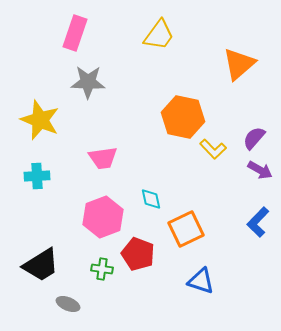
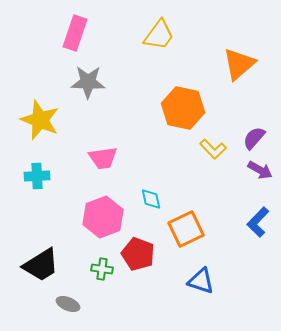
orange hexagon: moved 9 px up
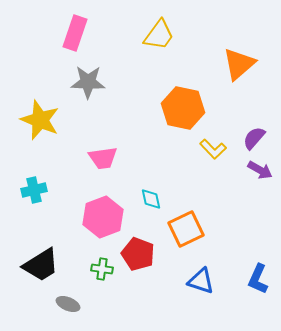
cyan cross: moved 3 px left, 14 px down; rotated 10 degrees counterclockwise
blue L-shape: moved 57 px down; rotated 20 degrees counterclockwise
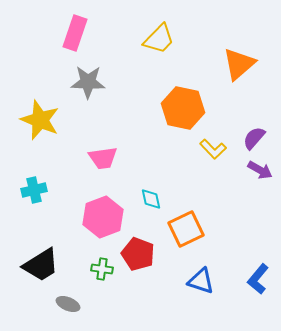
yellow trapezoid: moved 4 px down; rotated 8 degrees clockwise
blue L-shape: rotated 16 degrees clockwise
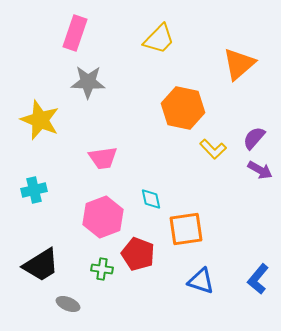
orange square: rotated 18 degrees clockwise
